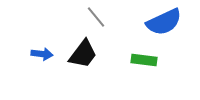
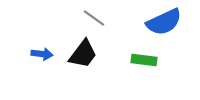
gray line: moved 2 px left, 1 px down; rotated 15 degrees counterclockwise
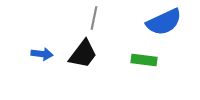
gray line: rotated 65 degrees clockwise
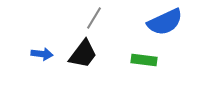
gray line: rotated 20 degrees clockwise
blue semicircle: moved 1 px right
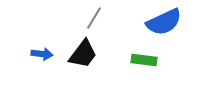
blue semicircle: moved 1 px left
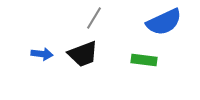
black trapezoid: rotated 32 degrees clockwise
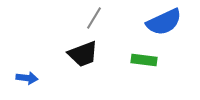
blue arrow: moved 15 px left, 24 px down
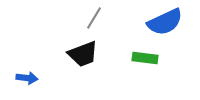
blue semicircle: moved 1 px right
green rectangle: moved 1 px right, 2 px up
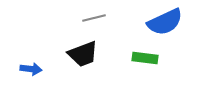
gray line: rotated 45 degrees clockwise
blue arrow: moved 4 px right, 9 px up
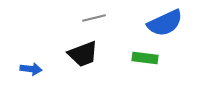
blue semicircle: moved 1 px down
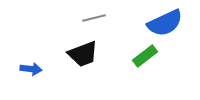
green rectangle: moved 2 px up; rotated 45 degrees counterclockwise
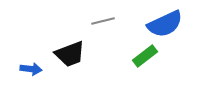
gray line: moved 9 px right, 3 px down
blue semicircle: moved 1 px down
black trapezoid: moved 13 px left
